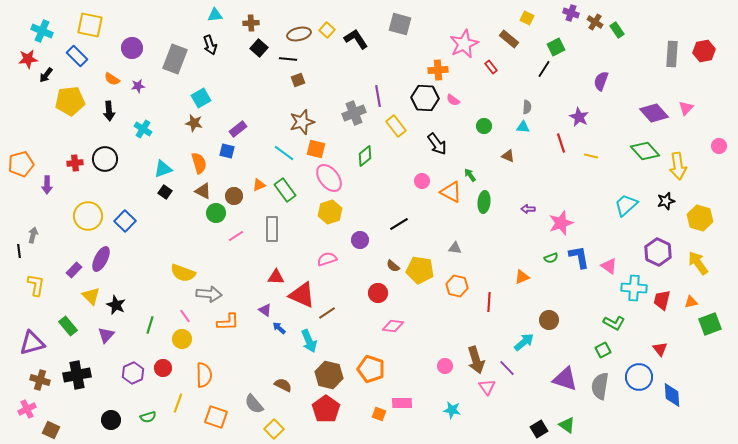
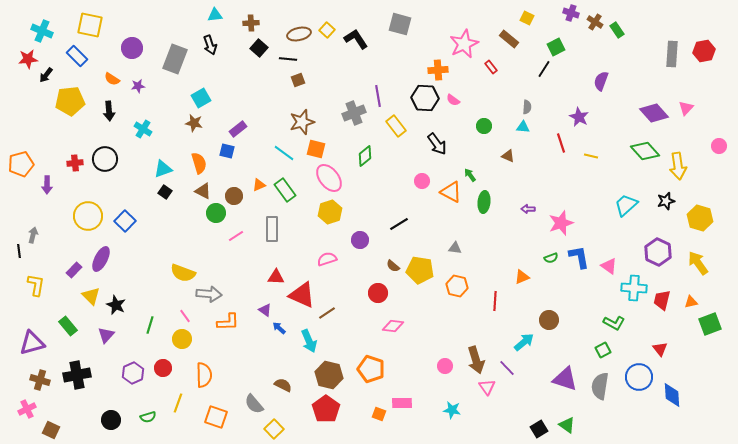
red line at (489, 302): moved 6 px right, 1 px up
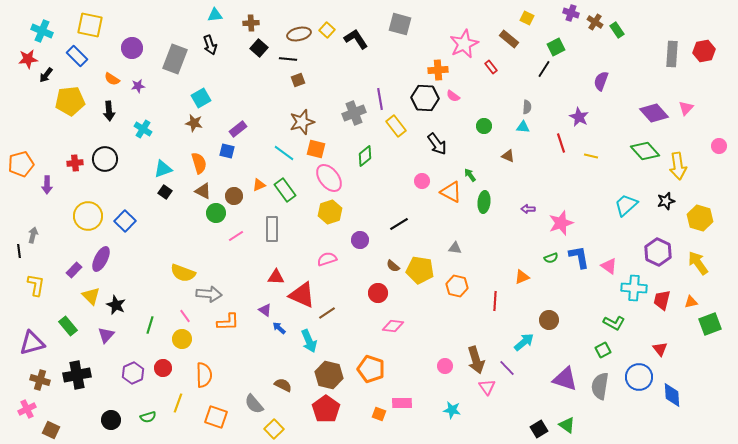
purple line at (378, 96): moved 2 px right, 3 px down
pink semicircle at (453, 100): moved 4 px up
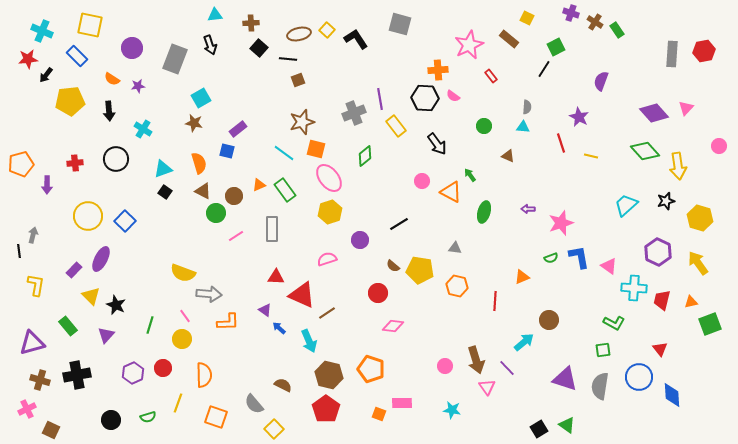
pink star at (464, 44): moved 5 px right, 1 px down
red rectangle at (491, 67): moved 9 px down
black circle at (105, 159): moved 11 px right
green ellipse at (484, 202): moved 10 px down; rotated 10 degrees clockwise
green square at (603, 350): rotated 21 degrees clockwise
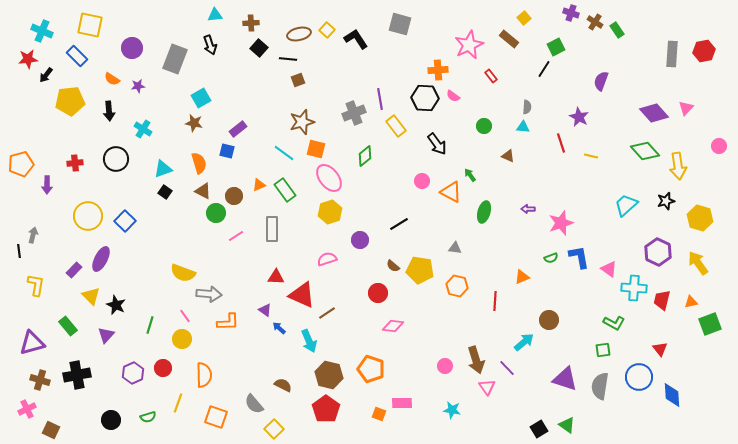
yellow square at (527, 18): moved 3 px left; rotated 24 degrees clockwise
pink triangle at (609, 266): moved 3 px down
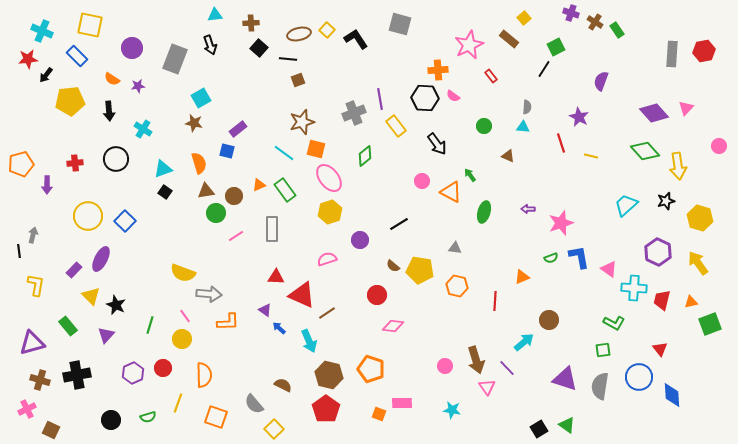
brown triangle at (203, 191): moved 3 px right; rotated 36 degrees counterclockwise
red circle at (378, 293): moved 1 px left, 2 px down
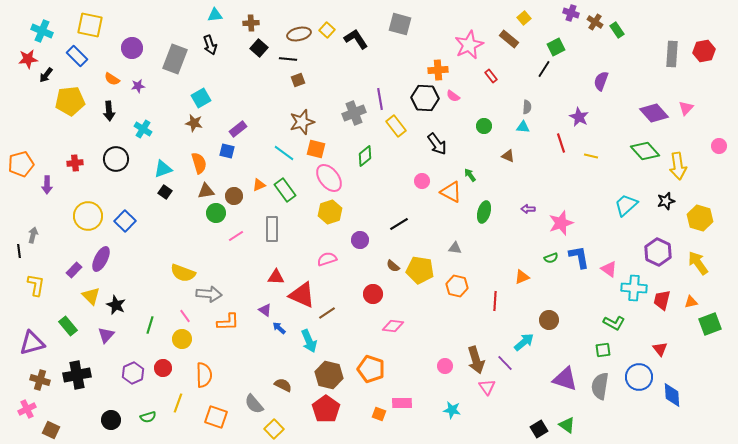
red circle at (377, 295): moved 4 px left, 1 px up
purple line at (507, 368): moved 2 px left, 5 px up
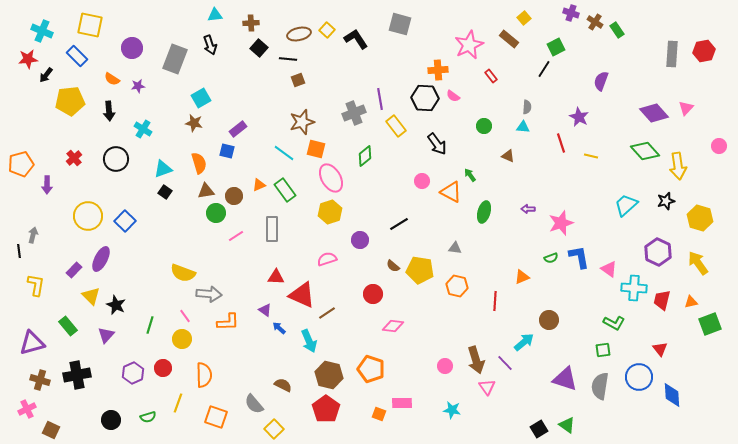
red cross at (75, 163): moved 1 px left, 5 px up; rotated 35 degrees counterclockwise
pink ellipse at (329, 178): moved 2 px right; rotated 8 degrees clockwise
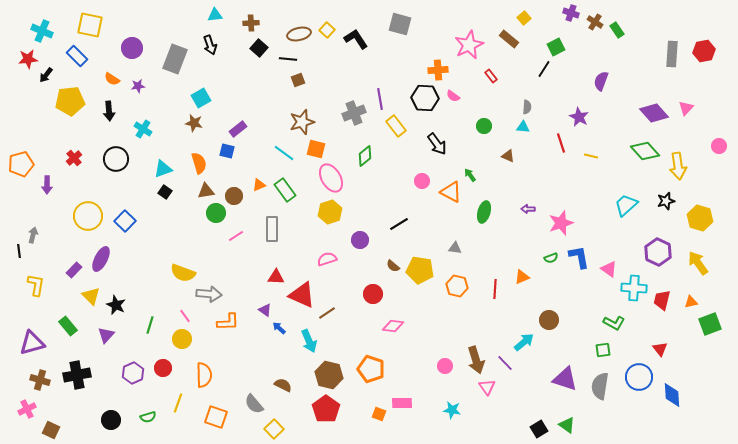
red line at (495, 301): moved 12 px up
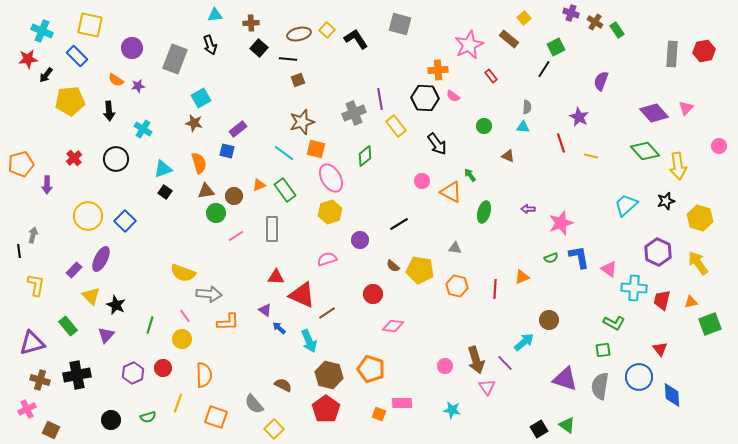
orange semicircle at (112, 79): moved 4 px right, 1 px down
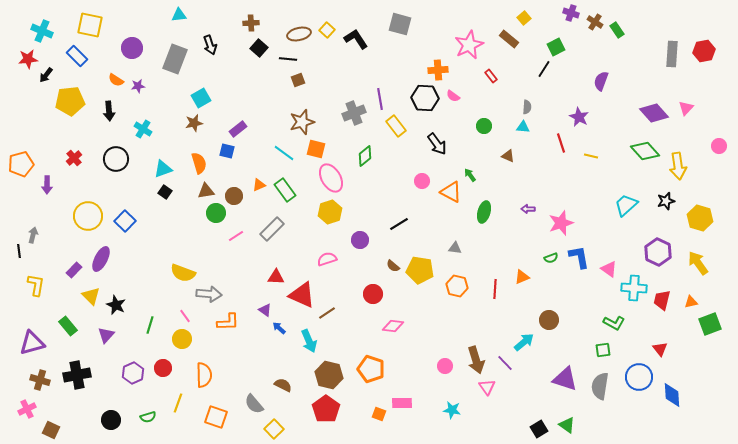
cyan triangle at (215, 15): moved 36 px left
brown star at (194, 123): rotated 24 degrees counterclockwise
gray rectangle at (272, 229): rotated 45 degrees clockwise
